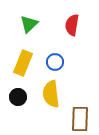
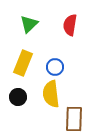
red semicircle: moved 2 px left
blue circle: moved 5 px down
brown rectangle: moved 6 px left
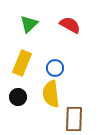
red semicircle: rotated 110 degrees clockwise
yellow rectangle: moved 1 px left
blue circle: moved 1 px down
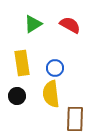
green triangle: moved 4 px right; rotated 12 degrees clockwise
yellow rectangle: rotated 30 degrees counterclockwise
black circle: moved 1 px left, 1 px up
brown rectangle: moved 1 px right
